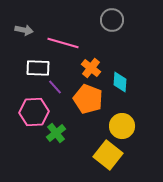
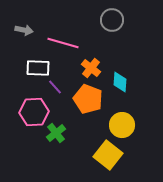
yellow circle: moved 1 px up
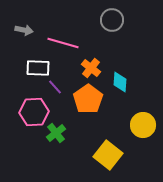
orange pentagon: rotated 16 degrees clockwise
yellow circle: moved 21 px right
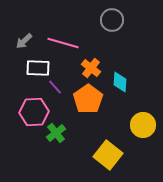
gray arrow: moved 11 px down; rotated 126 degrees clockwise
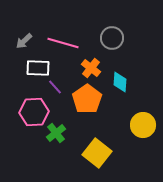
gray circle: moved 18 px down
orange pentagon: moved 1 px left
yellow square: moved 11 px left, 2 px up
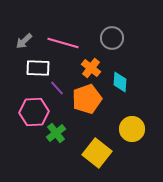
purple line: moved 2 px right, 1 px down
orange pentagon: rotated 16 degrees clockwise
yellow circle: moved 11 px left, 4 px down
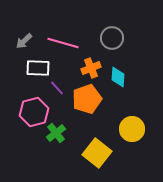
orange cross: rotated 30 degrees clockwise
cyan diamond: moved 2 px left, 5 px up
pink hexagon: rotated 12 degrees counterclockwise
